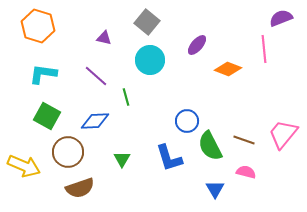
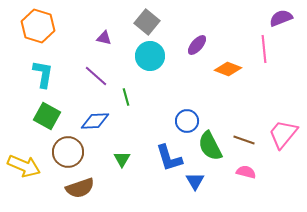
cyan circle: moved 4 px up
cyan L-shape: rotated 92 degrees clockwise
blue triangle: moved 20 px left, 8 px up
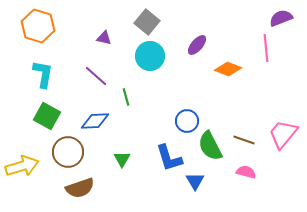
pink line: moved 2 px right, 1 px up
yellow arrow: moved 2 px left; rotated 40 degrees counterclockwise
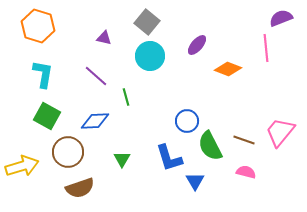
pink trapezoid: moved 3 px left, 2 px up
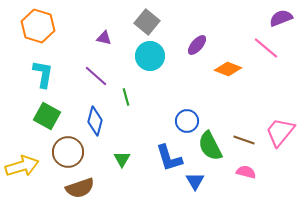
pink line: rotated 44 degrees counterclockwise
blue diamond: rotated 72 degrees counterclockwise
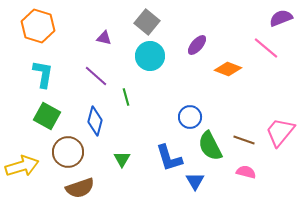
blue circle: moved 3 px right, 4 px up
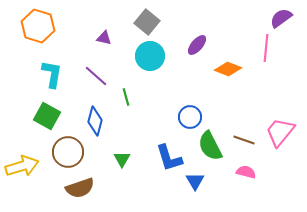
purple semicircle: rotated 15 degrees counterclockwise
pink line: rotated 56 degrees clockwise
cyan L-shape: moved 9 px right
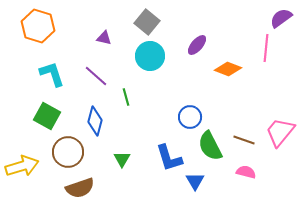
cyan L-shape: rotated 28 degrees counterclockwise
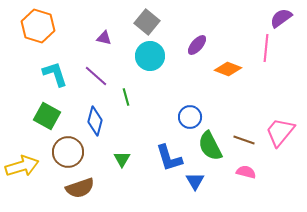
cyan L-shape: moved 3 px right
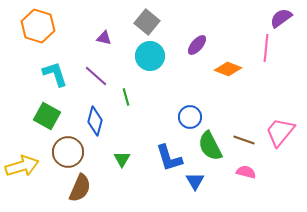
brown semicircle: rotated 48 degrees counterclockwise
